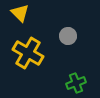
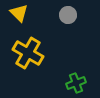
yellow triangle: moved 1 px left
gray circle: moved 21 px up
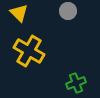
gray circle: moved 4 px up
yellow cross: moved 1 px right, 2 px up
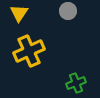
yellow triangle: rotated 18 degrees clockwise
yellow cross: rotated 36 degrees clockwise
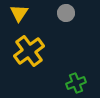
gray circle: moved 2 px left, 2 px down
yellow cross: rotated 12 degrees counterclockwise
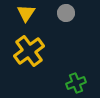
yellow triangle: moved 7 px right
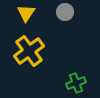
gray circle: moved 1 px left, 1 px up
